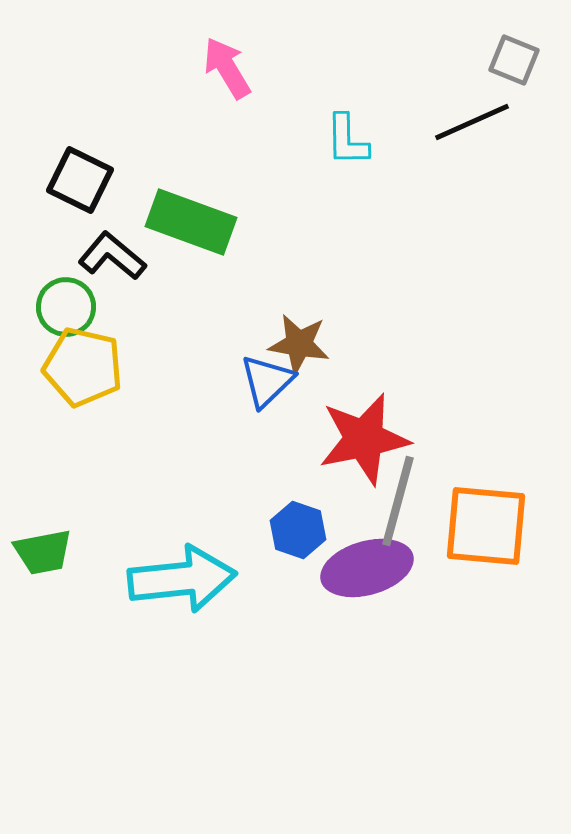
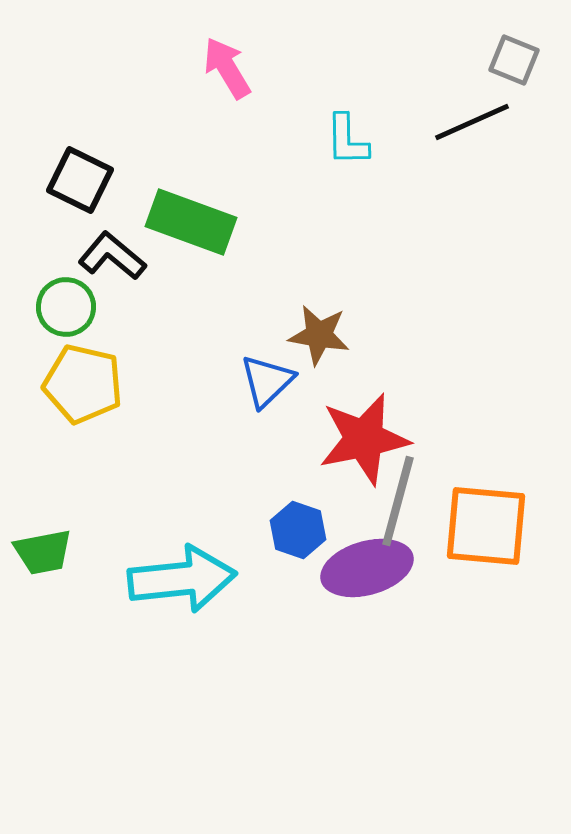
brown star: moved 20 px right, 9 px up
yellow pentagon: moved 17 px down
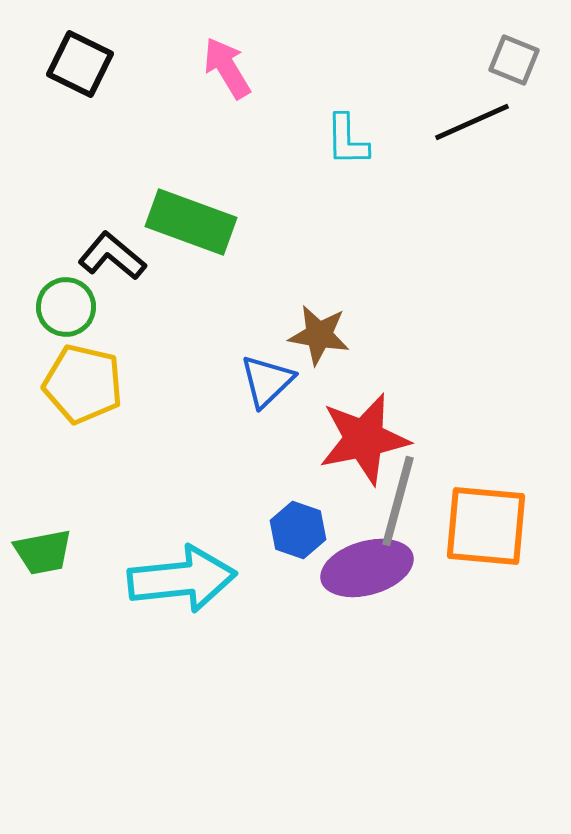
black square: moved 116 px up
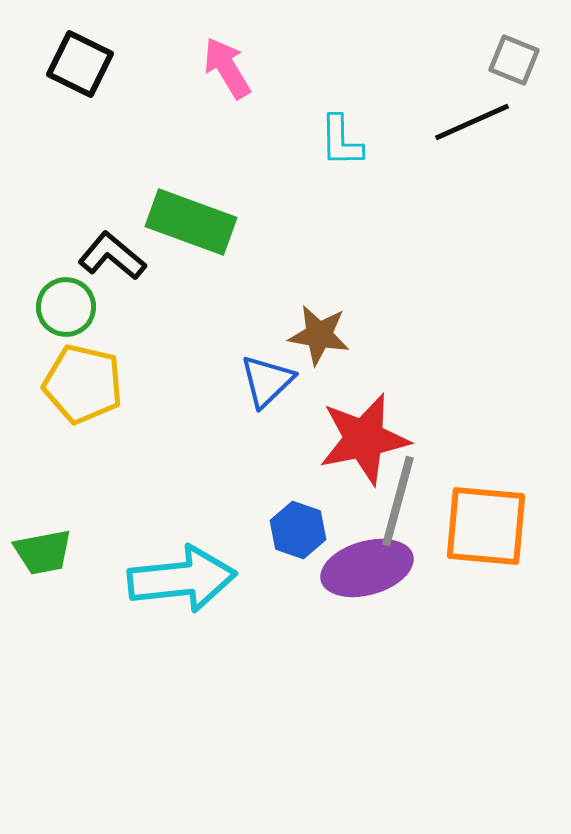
cyan L-shape: moved 6 px left, 1 px down
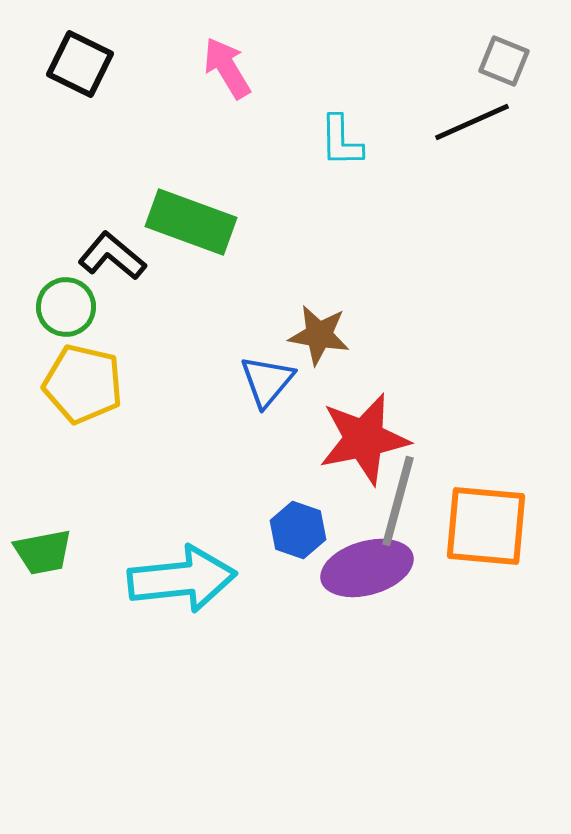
gray square: moved 10 px left, 1 px down
blue triangle: rotated 6 degrees counterclockwise
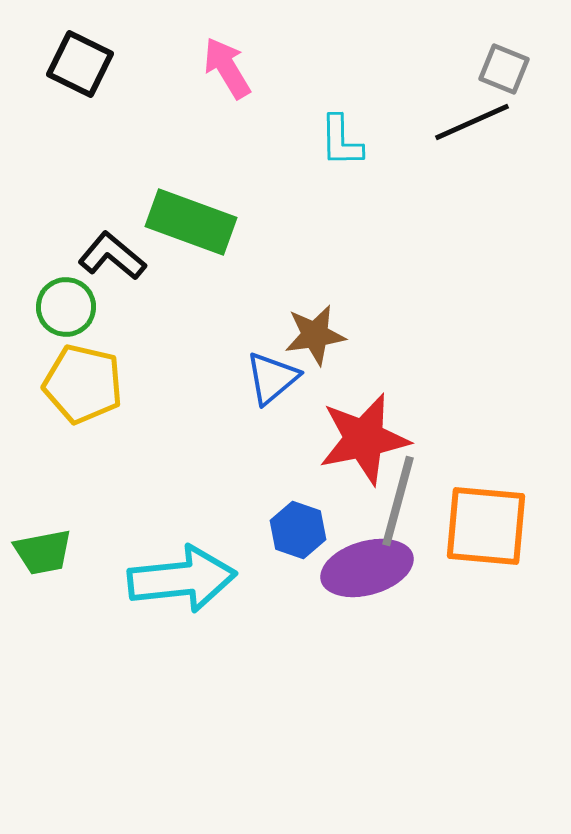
gray square: moved 8 px down
brown star: moved 4 px left; rotated 18 degrees counterclockwise
blue triangle: moved 5 px right, 3 px up; rotated 10 degrees clockwise
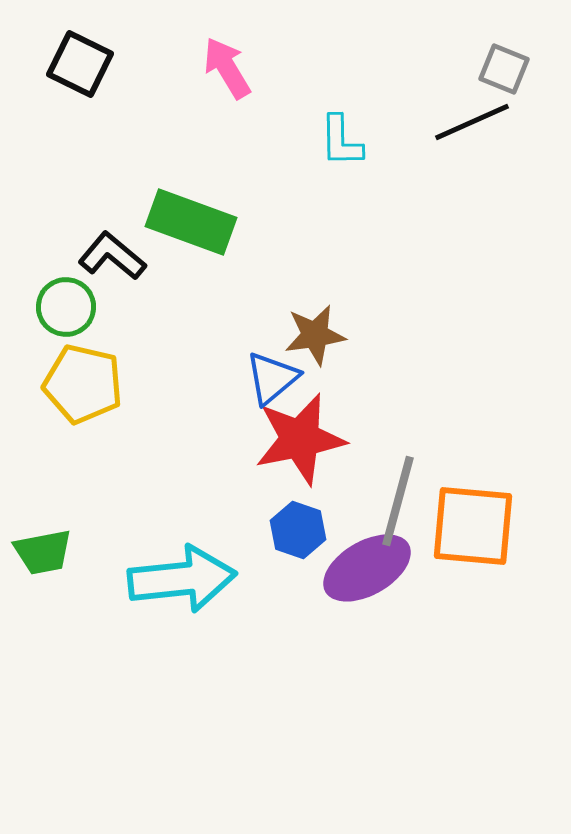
red star: moved 64 px left
orange square: moved 13 px left
purple ellipse: rotated 14 degrees counterclockwise
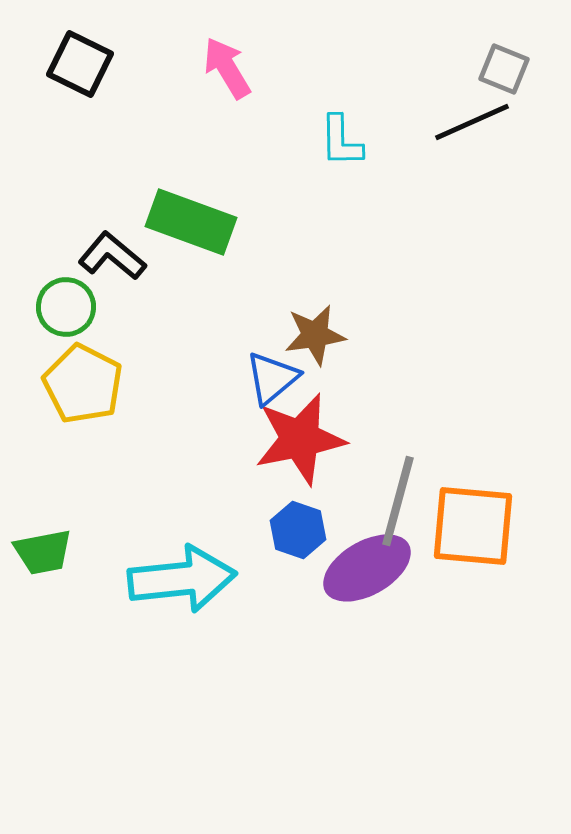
yellow pentagon: rotated 14 degrees clockwise
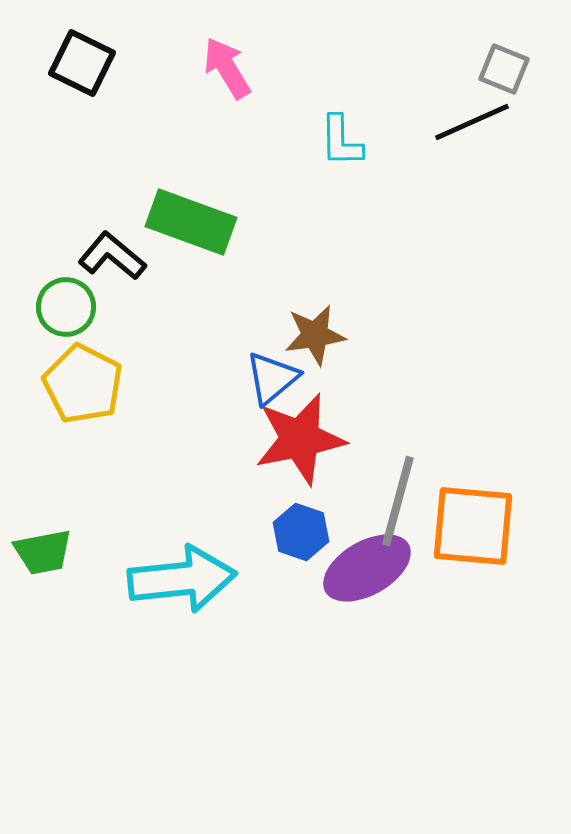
black square: moved 2 px right, 1 px up
blue hexagon: moved 3 px right, 2 px down
